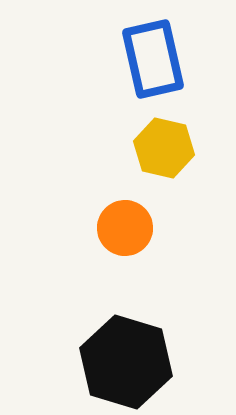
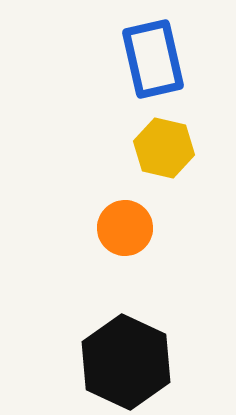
black hexagon: rotated 8 degrees clockwise
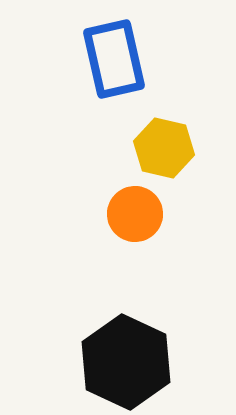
blue rectangle: moved 39 px left
orange circle: moved 10 px right, 14 px up
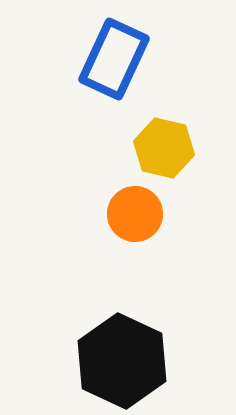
blue rectangle: rotated 38 degrees clockwise
black hexagon: moved 4 px left, 1 px up
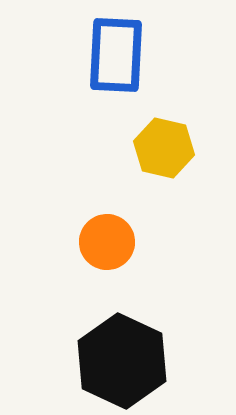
blue rectangle: moved 2 px right, 4 px up; rotated 22 degrees counterclockwise
orange circle: moved 28 px left, 28 px down
